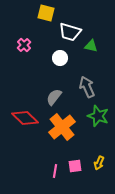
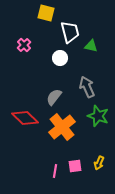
white trapezoid: rotated 120 degrees counterclockwise
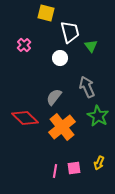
green triangle: rotated 40 degrees clockwise
green star: rotated 10 degrees clockwise
pink square: moved 1 px left, 2 px down
